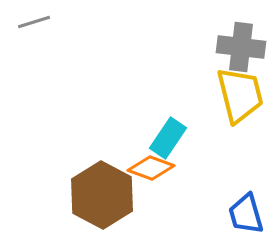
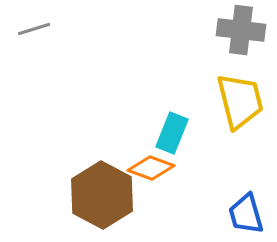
gray line: moved 7 px down
gray cross: moved 17 px up
yellow trapezoid: moved 6 px down
cyan rectangle: moved 4 px right, 5 px up; rotated 12 degrees counterclockwise
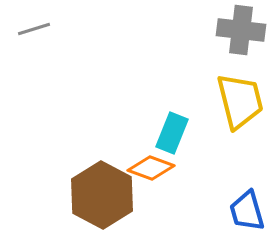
blue trapezoid: moved 1 px right, 3 px up
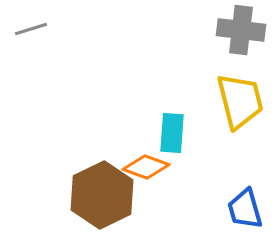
gray line: moved 3 px left
cyan rectangle: rotated 18 degrees counterclockwise
orange diamond: moved 5 px left, 1 px up
brown hexagon: rotated 6 degrees clockwise
blue trapezoid: moved 2 px left, 2 px up
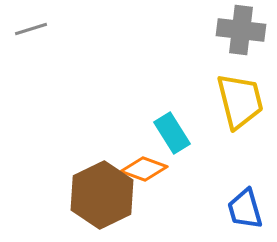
cyan rectangle: rotated 36 degrees counterclockwise
orange diamond: moved 2 px left, 2 px down
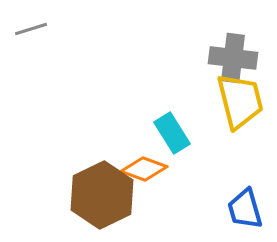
gray cross: moved 8 px left, 28 px down
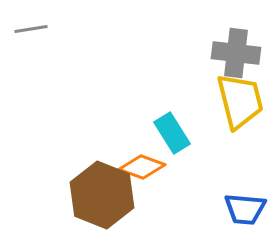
gray line: rotated 8 degrees clockwise
gray cross: moved 3 px right, 5 px up
orange diamond: moved 2 px left, 2 px up
brown hexagon: rotated 12 degrees counterclockwise
blue trapezoid: rotated 69 degrees counterclockwise
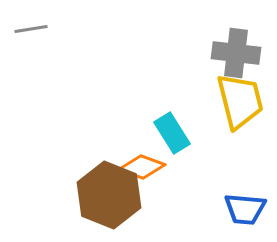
brown hexagon: moved 7 px right
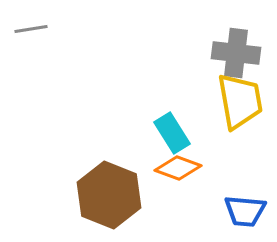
yellow trapezoid: rotated 4 degrees clockwise
orange diamond: moved 36 px right, 1 px down
blue trapezoid: moved 2 px down
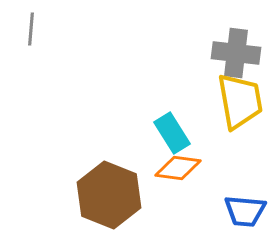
gray line: rotated 76 degrees counterclockwise
orange diamond: rotated 12 degrees counterclockwise
